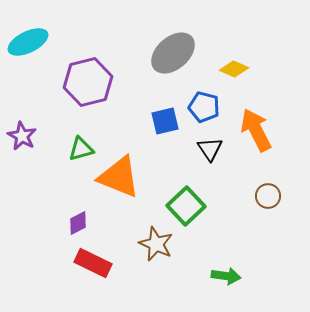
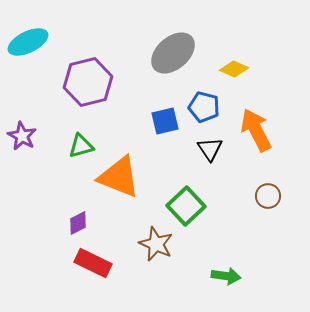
green triangle: moved 3 px up
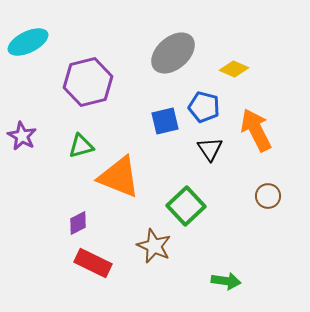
brown star: moved 2 px left, 2 px down
green arrow: moved 5 px down
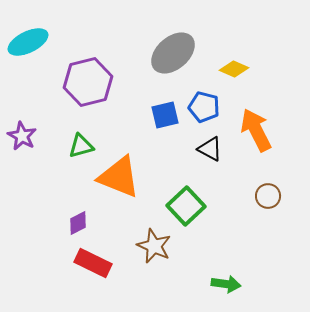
blue square: moved 6 px up
black triangle: rotated 28 degrees counterclockwise
green arrow: moved 3 px down
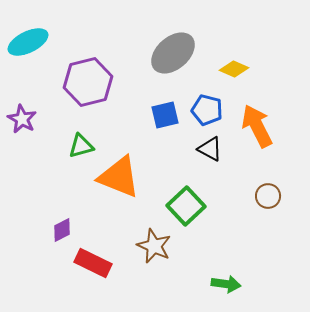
blue pentagon: moved 3 px right, 3 px down
orange arrow: moved 1 px right, 4 px up
purple star: moved 17 px up
purple diamond: moved 16 px left, 7 px down
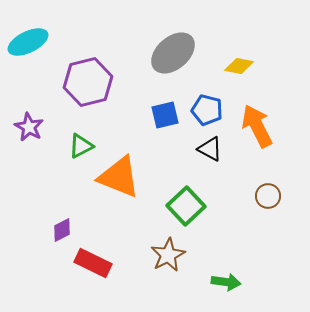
yellow diamond: moved 5 px right, 3 px up; rotated 12 degrees counterclockwise
purple star: moved 7 px right, 8 px down
green triangle: rotated 12 degrees counterclockwise
brown star: moved 14 px right, 9 px down; rotated 20 degrees clockwise
green arrow: moved 2 px up
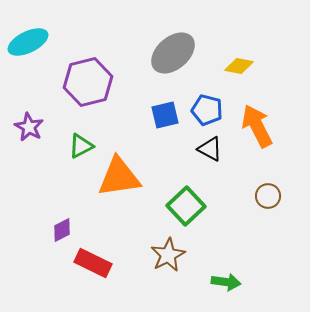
orange triangle: rotated 30 degrees counterclockwise
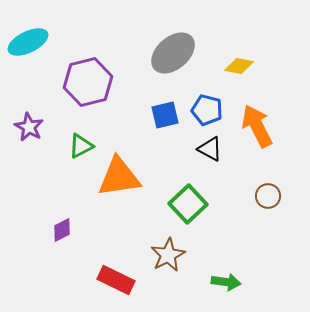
green square: moved 2 px right, 2 px up
red rectangle: moved 23 px right, 17 px down
